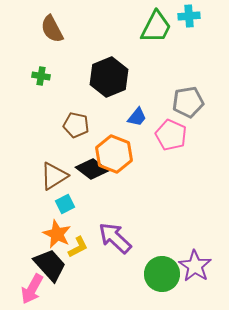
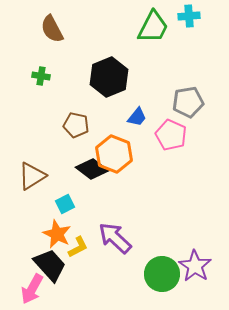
green trapezoid: moved 3 px left
brown triangle: moved 22 px left
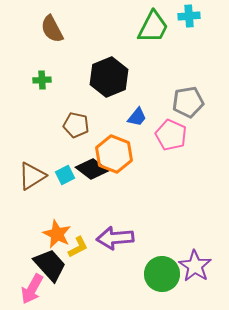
green cross: moved 1 px right, 4 px down; rotated 12 degrees counterclockwise
cyan square: moved 29 px up
purple arrow: rotated 48 degrees counterclockwise
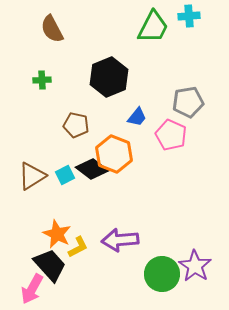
purple arrow: moved 5 px right, 2 px down
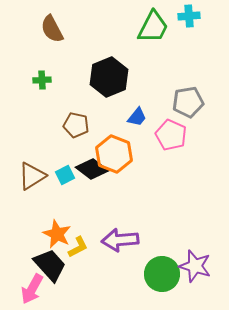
purple star: rotated 16 degrees counterclockwise
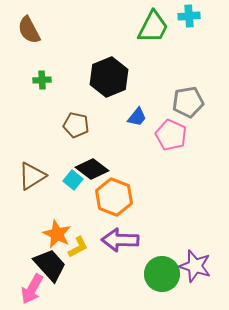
brown semicircle: moved 23 px left, 1 px down
orange hexagon: moved 43 px down
cyan square: moved 8 px right, 5 px down; rotated 24 degrees counterclockwise
purple arrow: rotated 6 degrees clockwise
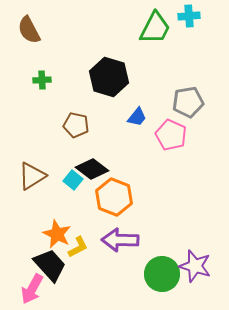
green trapezoid: moved 2 px right, 1 px down
black hexagon: rotated 21 degrees counterclockwise
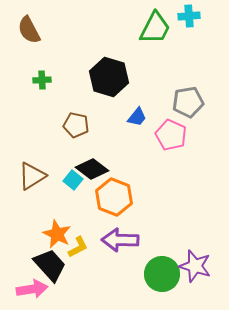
pink arrow: rotated 128 degrees counterclockwise
